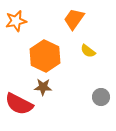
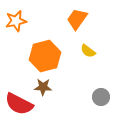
orange trapezoid: moved 3 px right
orange hexagon: rotated 20 degrees clockwise
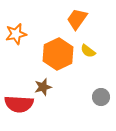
orange star: moved 13 px down
orange hexagon: moved 13 px right, 2 px up; rotated 12 degrees counterclockwise
brown star: rotated 18 degrees counterclockwise
red semicircle: rotated 24 degrees counterclockwise
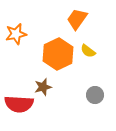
gray circle: moved 6 px left, 2 px up
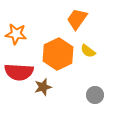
orange star: rotated 20 degrees clockwise
red semicircle: moved 32 px up
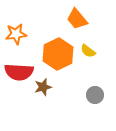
orange trapezoid: rotated 75 degrees counterclockwise
orange star: rotated 15 degrees counterclockwise
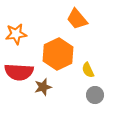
yellow semicircle: moved 19 px down; rotated 28 degrees clockwise
